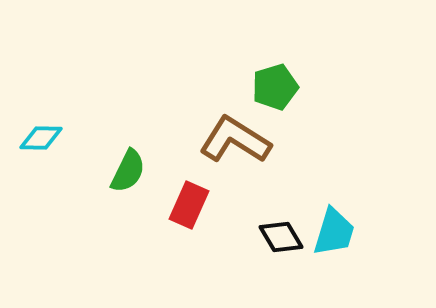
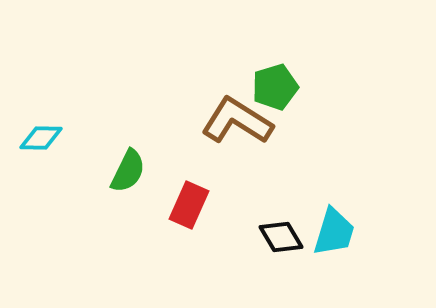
brown L-shape: moved 2 px right, 19 px up
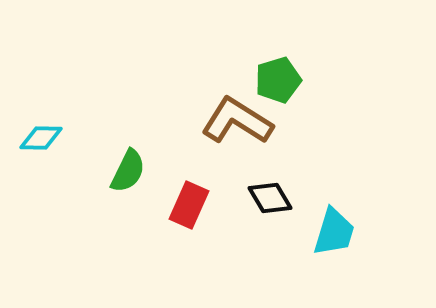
green pentagon: moved 3 px right, 7 px up
black diamond: moved 11 px left, 39 px up
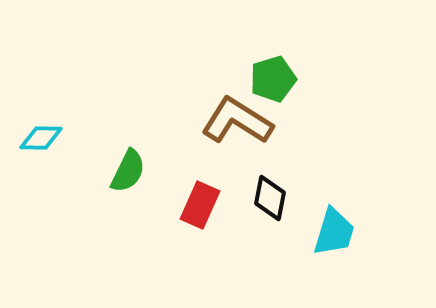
green pentagon: moved 5 px left, 1 px up
black diamond: rotated 42 degrees clockwise
red rectangle: moved 11 px right
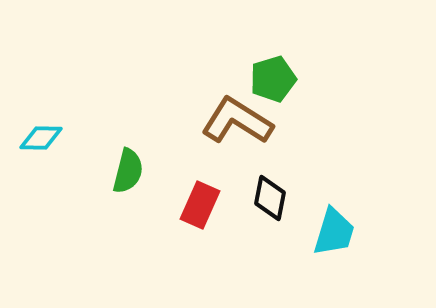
green semicircle: rotated 12 degrees counterclockwise
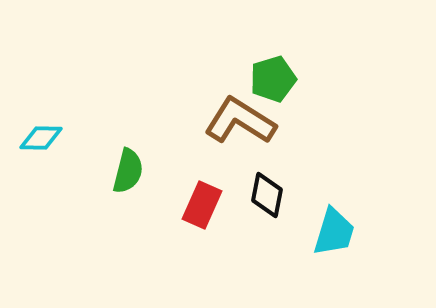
brown L-shape: moved 3 px right
black diamond: moved 3 px left, 3 px up
red rectangle: moved 2 px right
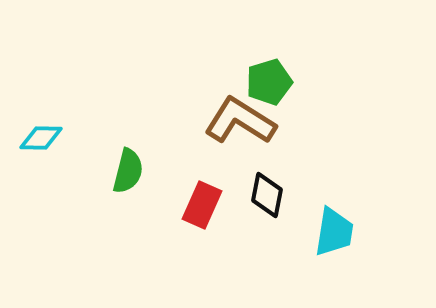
green pentagon: moved 4 px left, 3 px down
cyan trapezoid: rotated 8 degrees counterclockwise
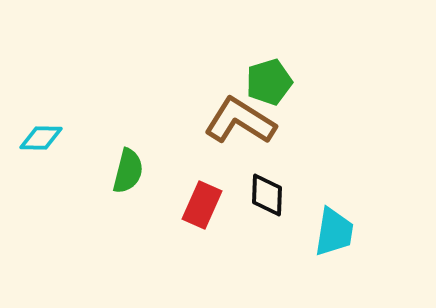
black diamond: rotated 9 degrees counterclockwise
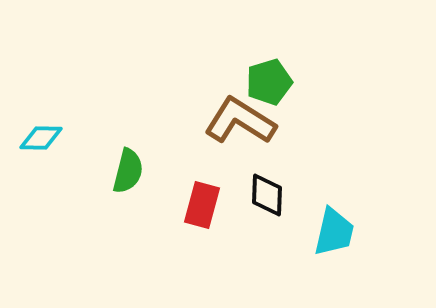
red rectangle: rotated 9 degrees counterclockwise
cyan trapezoid: rotated 4 degrees clockwise
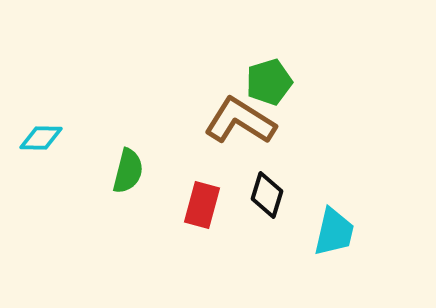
black diamond: rotated 15 degrees clockwise
